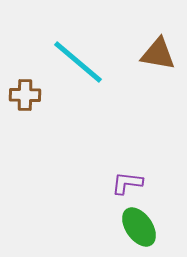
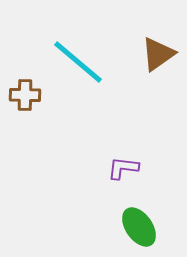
brown triangle: rotated 45 degrees counterclockwise
purple L-shape: moved 4 px left, 15 px up
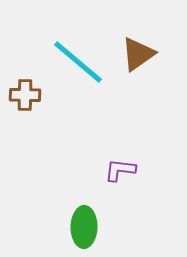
brown triangle: moved 20 px left
purple L-shape: moved 3 px left, 2 px down
green ellipse: moved 55 px left; rotated 36 degrees clockwise
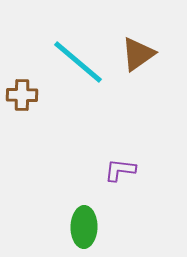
brown cross: moved 3 px left
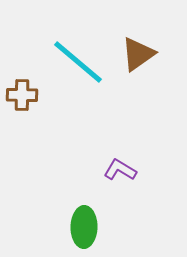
purple L-shape: rotated 24 degrees clockwise
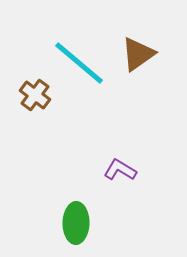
cyan line: moved 1 px right, 1 px down
brown cross: moved 13 px right; rotated 36 degrees clockwise
green ellipse: moved 8 px left, 4 px up
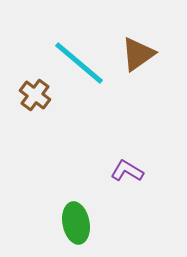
purple L-shape: moved 7 px right, 1 px down
green ellipse: rotated 12 degrees counterclockwise
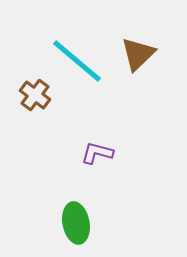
brown triangle: rotated 9 degrees counterclockwise
cyan line: moved 2 px left, 2 px up
purple L-shape: moved 30 px left, 18 px up; rotated 16 degrees counterclockwise
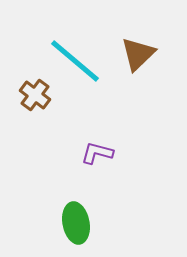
cyan line: moved 2 px left
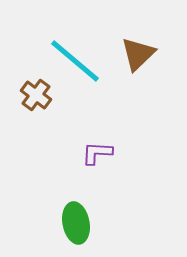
brown cross: moved 1 px right
purple L-shape: rotated 12 degrees counterclockwise
